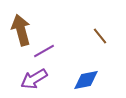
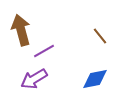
blue diamond: moved 9 px right, 1 px up
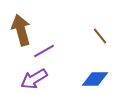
blue diamond: rotated 12 degrees clockwise
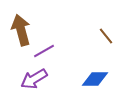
brown line: moved 6 px right
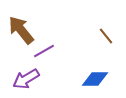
brown arrow: rotated 24 degrees counterclockwise
purple arrow: moved 8 px left
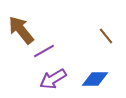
purple arrow: moved 27 px right
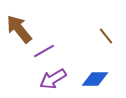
brown arrow: moved 2 px left, 1 px up
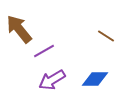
brown line: rotated 18 degrees counterclockwise
purple arrow: moved 1 px left, 1 px down
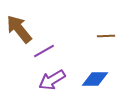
brown line: rotated 36 degrees counterclockwise
